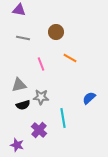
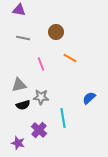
purple star: moved 1 px right, 2 px up
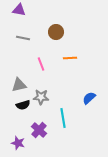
orange line: rotated 32 degrees counterclockwise
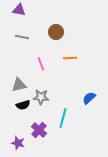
gray line: moved 1 px left, 1 px up
cyan line: rotated 24 degrees clockwise
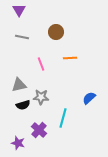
purple triangle: rotated 48 degrees clockwise
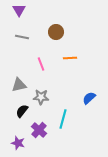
black semicircle: moved 1 px left, 6 px down; rotated 144 degrees clockwise
cyan line: moved 1 px down
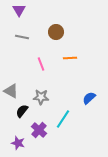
gray triangle: moved 8 px left, 6 px down; rotated 42 degrees clockwise
cyan line: rotated 18 degrees clockwise
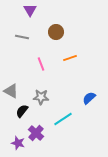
purple triangle: moved 11 px right
orange line: rotated 16 degrees counterclockwise
cyan line: rotated 24 degrees clockwise
purple cross: moved 3 px left, 3 px down
